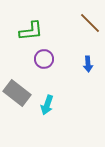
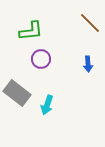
purple circle: moved 3 px left
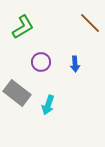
green L-shape: moved 8 px left, 4 px up; rotated 25 degrees counterclockwise
purple circle: moved 3 px down
blue arrow: moved 13 px left
cyan arrow: moved 1 px right
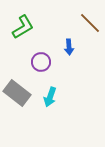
blue arrow: moved 6 px left, 17 px up
cyan arrow: moved 2 px right, 8 px up
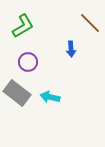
green L-shape: moved 1 px up
blue arrow: moved 2 px right, 2 px down
purple circle: moved 13 px left
cyan arrow: rotated 84 degrees clockwise
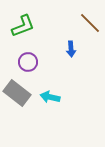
green L-shape: rotated 10 degrees clockwise
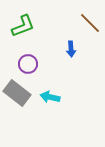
purple circle: moved 2 px down
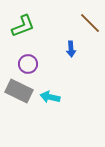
gray rectangle: moved 2 px right, 2 px up; rotated 12 degrees counterclockwise
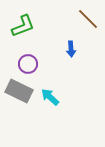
brown line: moved 2 px left, 4 px up
cyan arrow: rotated 30 degrees clockwise
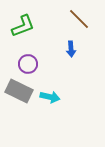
brown line: moved 9 px left
cyan arrow: rotated 150 degrees clockwise
